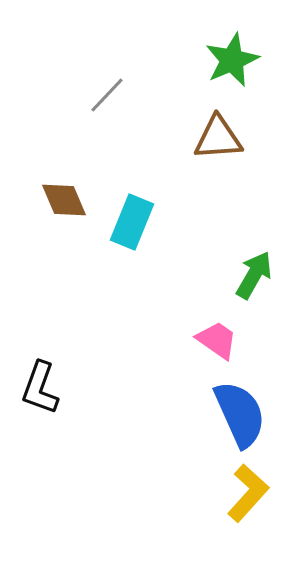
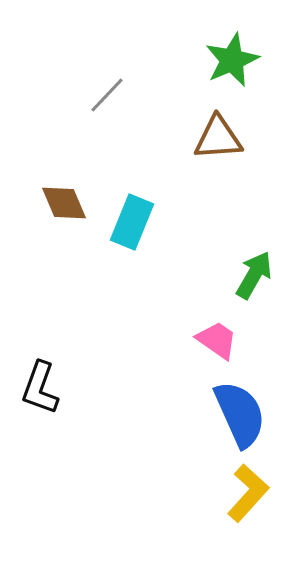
brown diamond: moved 3 px down
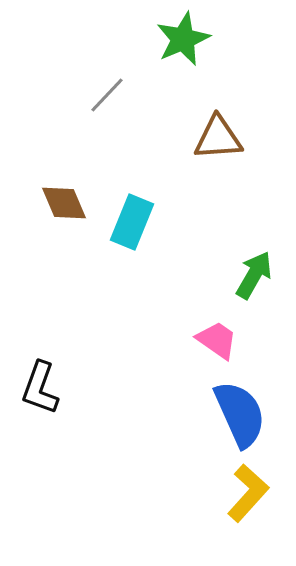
green star: moved 49 px left, 21 px up
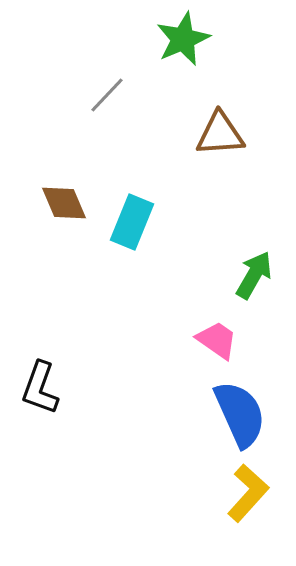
brown triangle: moved 2 px right, 4 px up
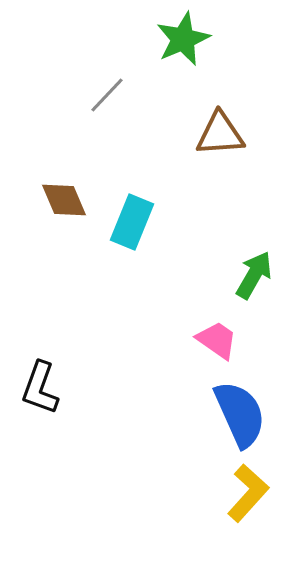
brown diamond: moved 3 px up
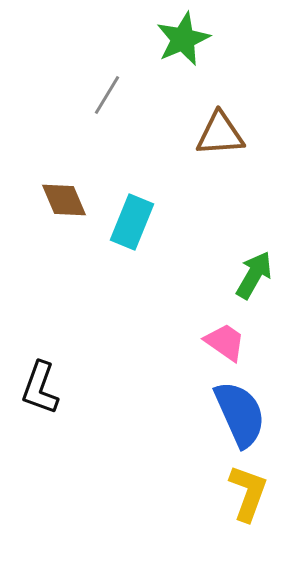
gray line: rotated 12 degrees counterclockwise
pink trapezoid: moved 8 px right, 2 px down
yellow L-shape: rotated 22 degrees counterclockwise
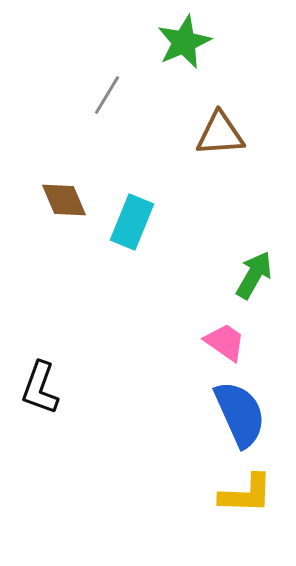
green star: moved 1 px right, 3 px down
yellow L-shape: moved 2 px left, 1 px down; rotated 72 degrees clockwise
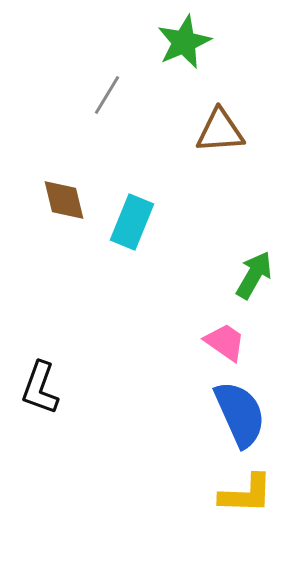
brown triangle: moved 3 px up
brown diamond: rotated 9 degrees clockwise
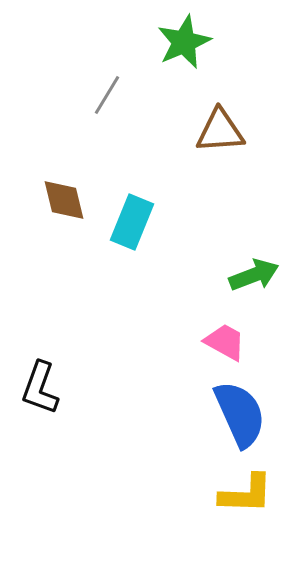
green arrow: rotated 39 degrees clockwise
pink trapezoid: rotated 6 degrees counterclockwise
